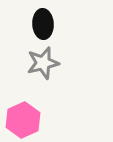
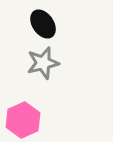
black ellipse: rotated 32 degrees counterclockwise
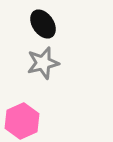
pink hexagon: moved 1 px left, 1 px down
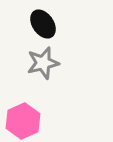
pink hexagon: moved 1 px right
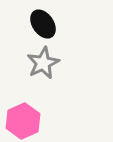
gray star: rotated 12 degrees counterclockwise
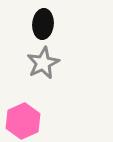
black ellipse: rotated 40 degrees clockwise
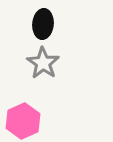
gray star: rotated 12 degrees counterclockwise
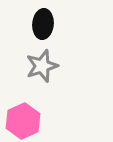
gray star: moved 1 px left, 3 px down; rotated 20 degrees clockwise
